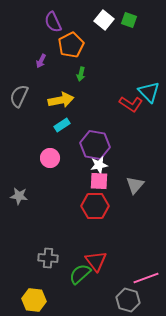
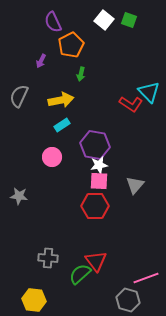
pink circle: moved 2 px right, 1 px up
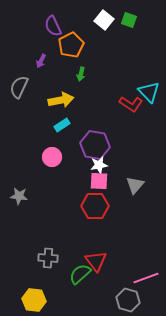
purple semicircle: moved 4 px down
gray semicircle: moved 9 px up
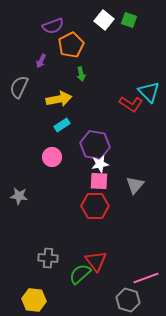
purple semicircle: rotated 85 degrees counterclockwise
green arrow: rotated 24 degrees counterclockwise
yellow arrow: moved 2 px left, 1 px up
white star: moved 1 px right, 1 px up
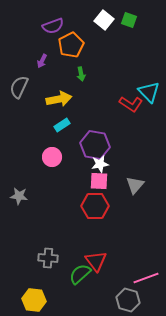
purple arrow: moved 1 px right
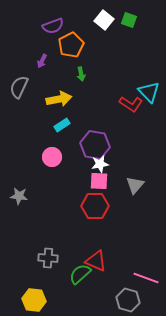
red triangle: rotated 30 degrees counterclockwise
pink line: rotated 40 degrees clockwise
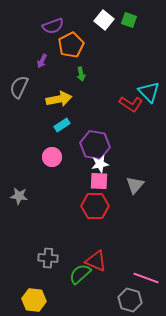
gray hexagon: moved 2 px right
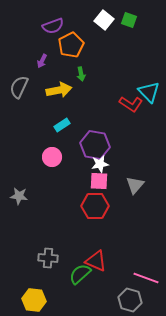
yellow arrow: moved 9 px up
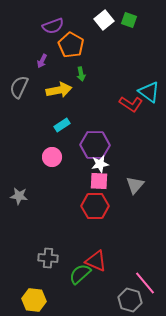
white square: rotated 12 degrees clockwise
orange pentagon: rotated 15 degrees counterclockwise
cyan triangle: rotated 10 degrees counterclockwise
purple hexagon: rotated 8 degrees counterclockwise
pink line: moved 1 px left, 5 px down; rotated 30 degrees clockwise
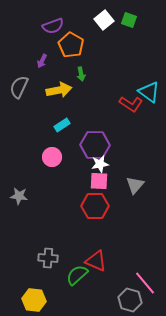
green semicircle: moved 3 px left, 1 px down
